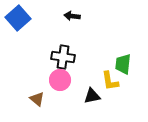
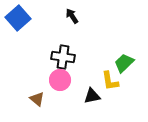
black arrow: rotated 49 degrees clockwise
green trapezoid: moved 1 px right, 1 px up; rotated 40 degrees clockwise
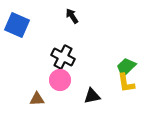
blue square: moved 1 px left, 7 px down; rotated 25 degrees counterclockwise
black cross: rotated 20 degrees clockwise
green trapezoid: moved 2 px right, 4 px down
yellow L-shape: moved 16 px right, 2 px down
brown triangle: rotated 42 degrees counterclockwise
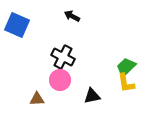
black arrow: rotated 28 degrees counterclockwise
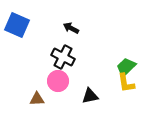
black arrow: moved 1 px left, 12 px down
pink circle: moved 2 px left, 1 px down
black triangle: moved 2 px left
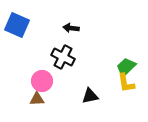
black arrow: rotated 21 degrees counterclockwise
pink circle: moved 16 px left
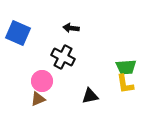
blue square: moved 1 px right, 8 px down
green trapezoid: rotated 140 degrees counterclockwise
yellow L-shape: moved 1 px left, 1 px down
brown triangle: moved 1 px right; rotated 21 degrees counterclockwise
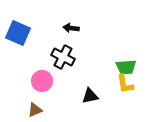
brown triangle: moved 3 px left, 11 px down
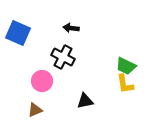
green trapezoid: moved 1 px up; rotated 30 degrees clockwise
black triangle: moved 5 px left, 5 px down
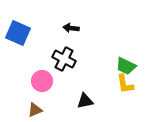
black cross: moved 1 px right, 2 px down
